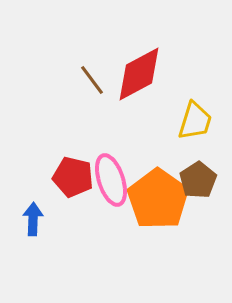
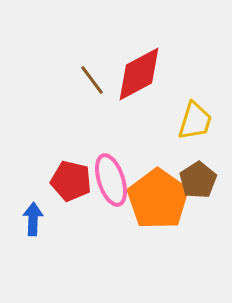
red pentagon: moved 2 px left, 4 px down
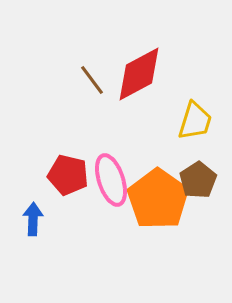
red pentagon: moved 3 px left, 6 px up
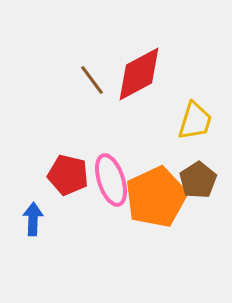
orange pentagon: moved 2 px left, 2 px up; rotated 12 degrees clockwise
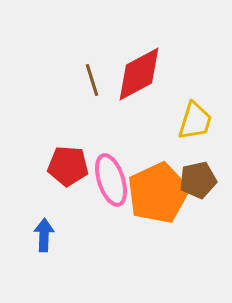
brown line: rotated 20 degrees clockwise
red pentagon: moved 9 px up; rotated 9 degrees counterclockwise
brown pentagon: rotated 21 degrees clockwise
orange pentagon: moved 2 px right, 4 px up
blue arrow: moved 11 px right, 16 px down
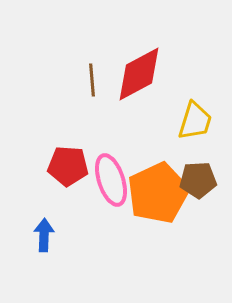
brown line: rotated 12 degrees clockwise
brown pentagon: rotated 9 degrees clockwise
